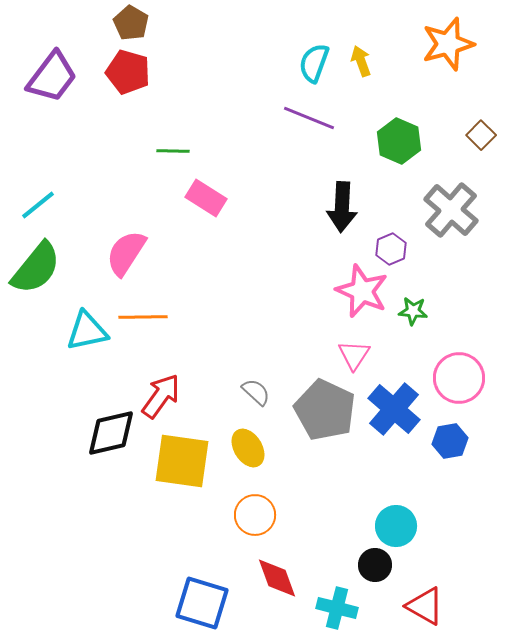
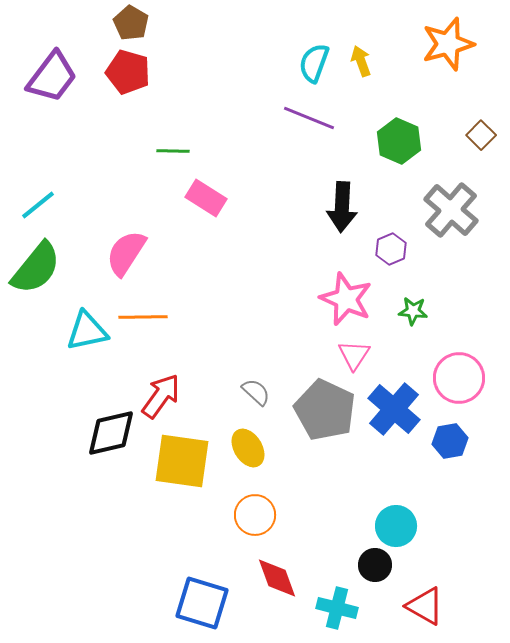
pink star: moved 16 px left, 8 px down
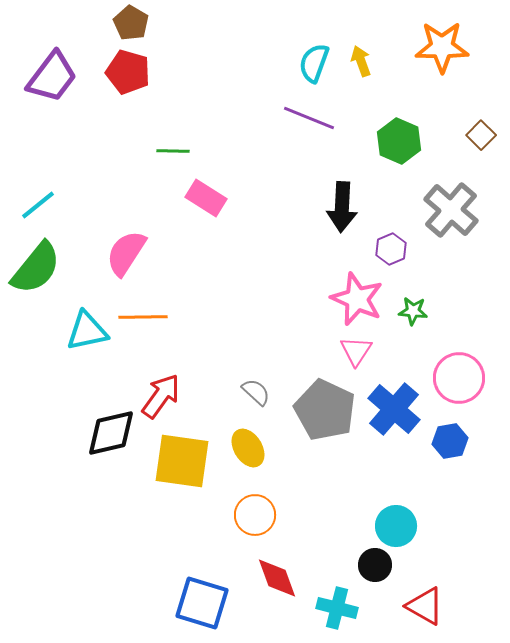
orange star: moved 6 px left, 3 px down; rotated 16 degrees clockwise
pink star: moved 11 px right
pink triangle: moved 2 px right, 4 px up
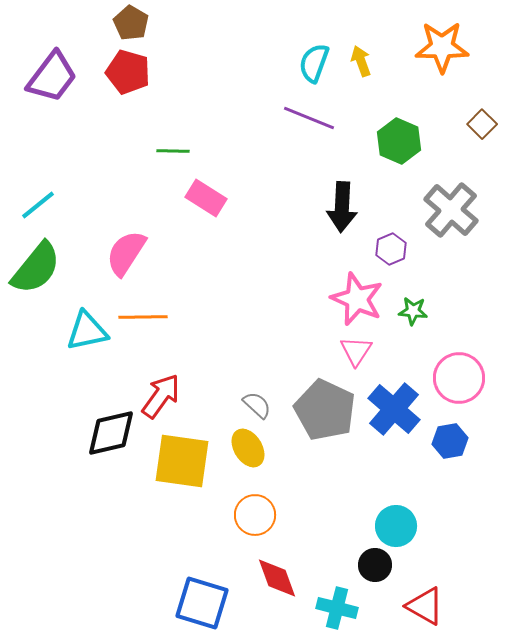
brown square: moved 1 px right, 11 px up
gray semicircle: moved 1 px right, 13 px down
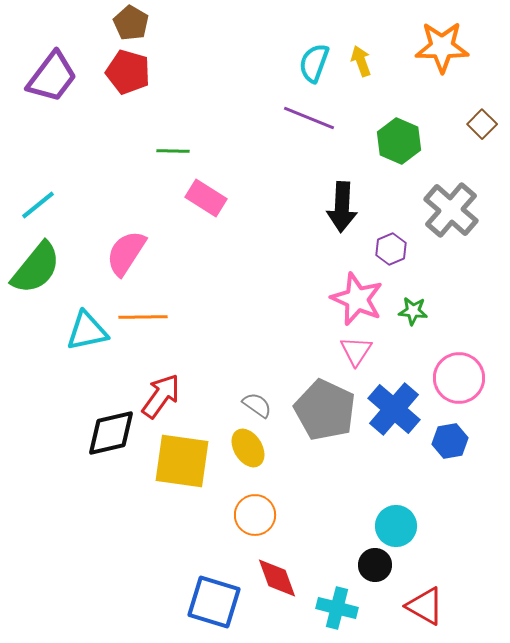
gray semicircle: rotated 8 degrees counterclockwise
blue square: moved 12 px right, 1 px up
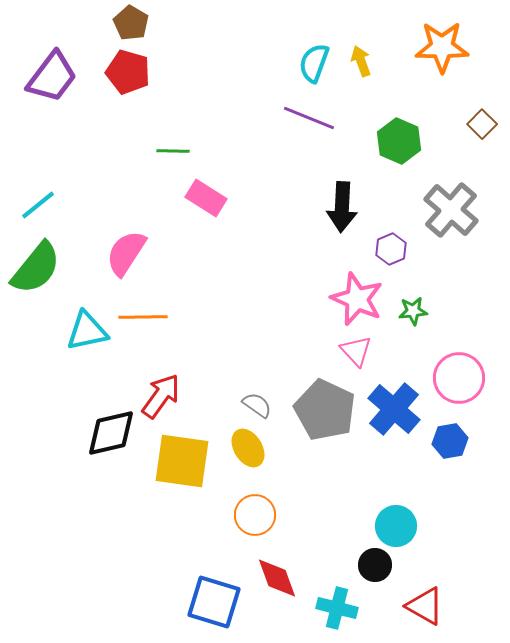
green star: rotated 12 degrees counterclockwise
pink triangle: rotated 16 degrees counterclockwise
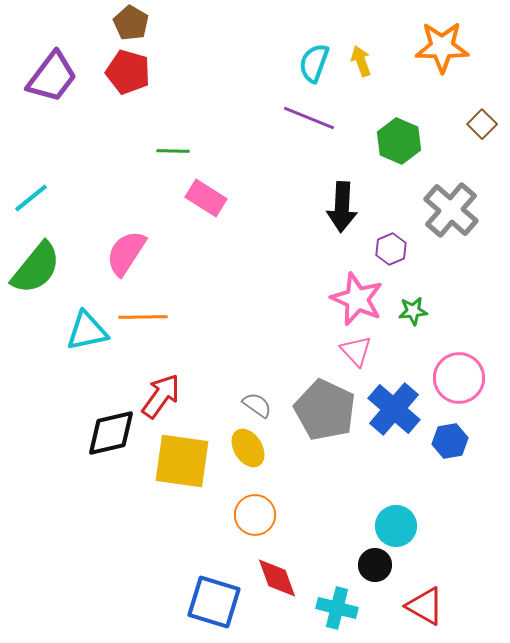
cyan line: moved 7 px left, 7 px up
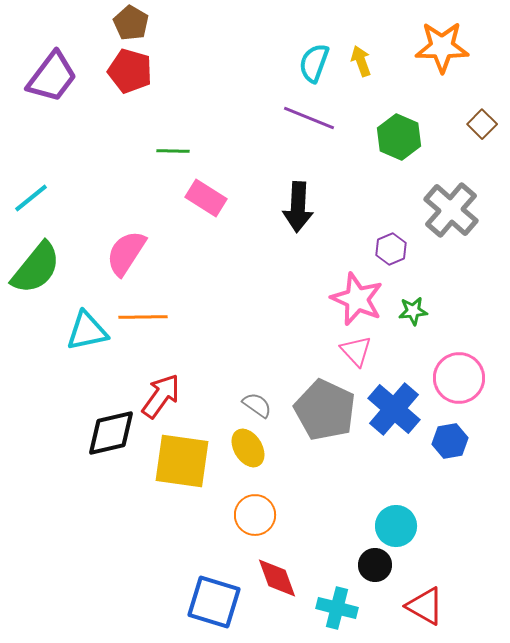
red pentagon: moved 2 px right, 1 px up
green hexagon: moved 4 px up
black arrow: moved 44 px left
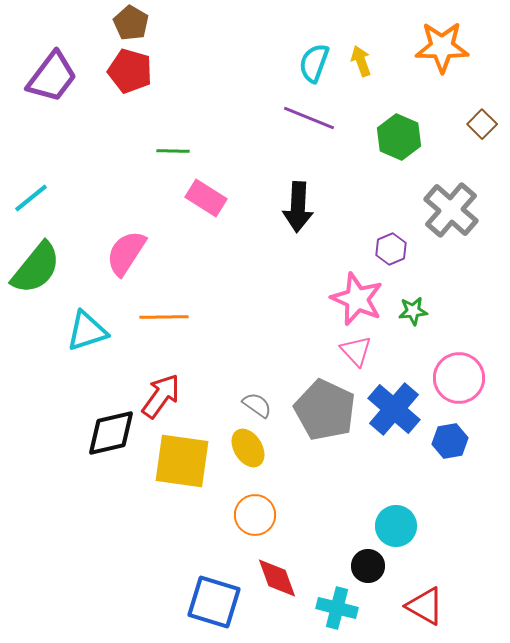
orange line: moved 21 px right
cyan triangle: rotated 6 degrees counterclockwise
black circle: moved 7 px left, 1 px down
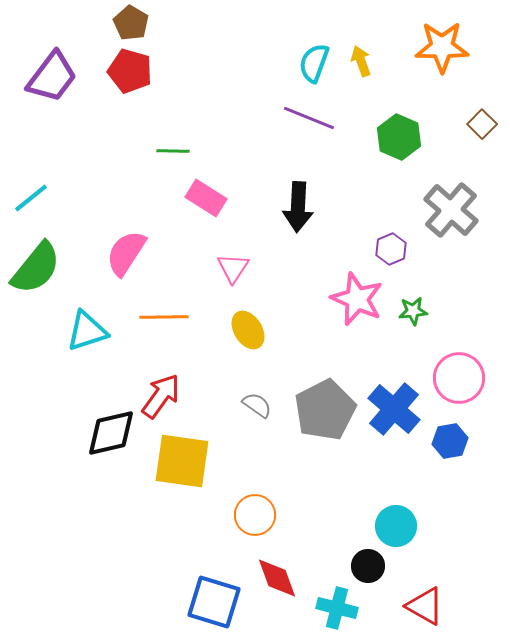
pink triangle: moved 123 px left, 83 px up; rotated 16 degrees clockwise
gray pentagon: rotated 20 degrees clockwise
yellow ellipse: moved 118 px up
